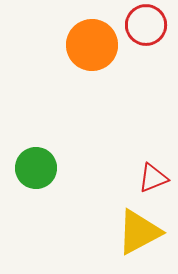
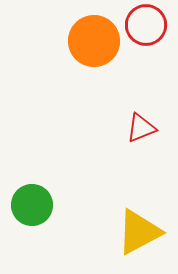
orange circle: moved 2 px right, 4 px up
green circle: moved 4 px left, 37 px down
red triangle: moved 12 px left, 50 px up
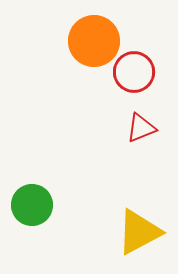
red circle: moved 12 px left, 47 px down
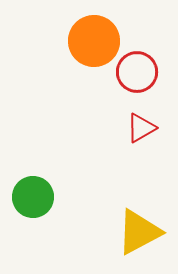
red circle: moved 3 px right
red triangle: rotated 8 degrees counterclockwise
green circle: moved 1 px right, 8 px up
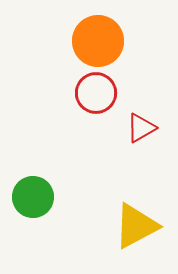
orange circle: moved 4 px right
red circle: moved 41 px left, 21 px down
yellow triangle: moved 3 px left, 6 px up
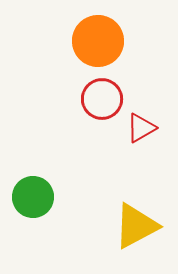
red circle: moved 6 px right, 6 px down
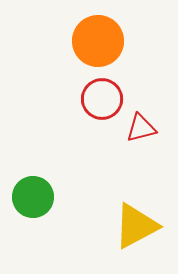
red triangle: rotated 16 degrees clockwise
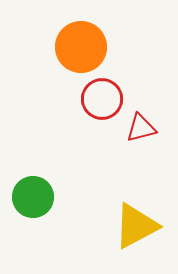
orange circle: moved 17 px left, 6 px down
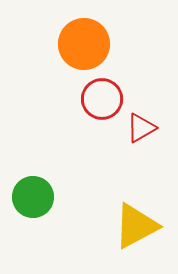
orange circle: moved 3 px right, 3 px up
red triangle: rotated 16 degrees counterclockwise
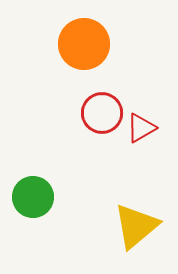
red circle: moved 14 px down
yellow triangle: rotated 12 degrees counterclockwise
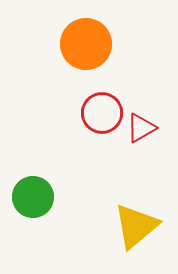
orange circle: moved 2 px right
